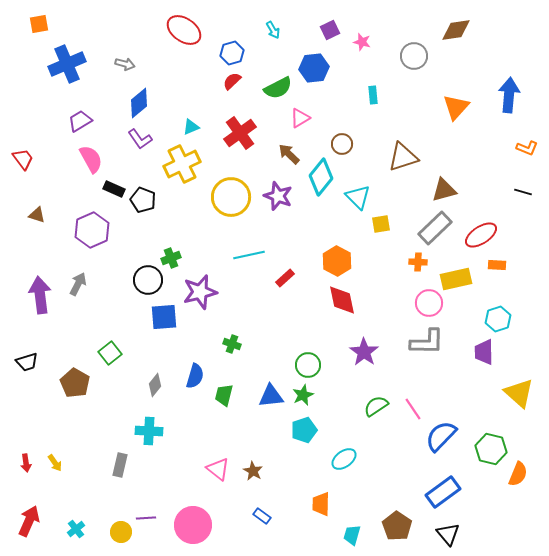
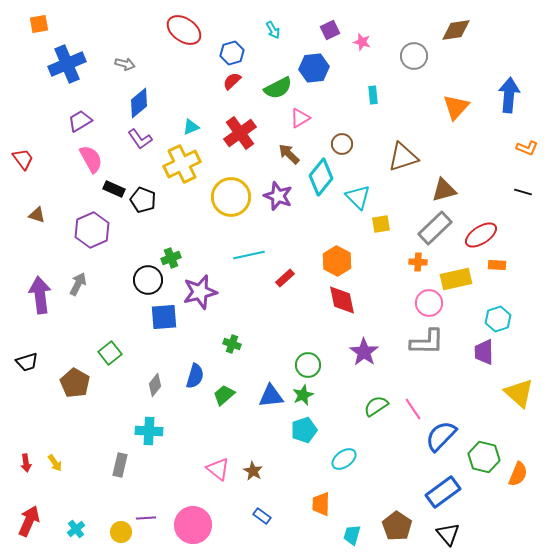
green trapezoid at (224, 395): rotated 35 degrees clockwise
green hexagon at (491, 449): moved 7 px left, 8 px down
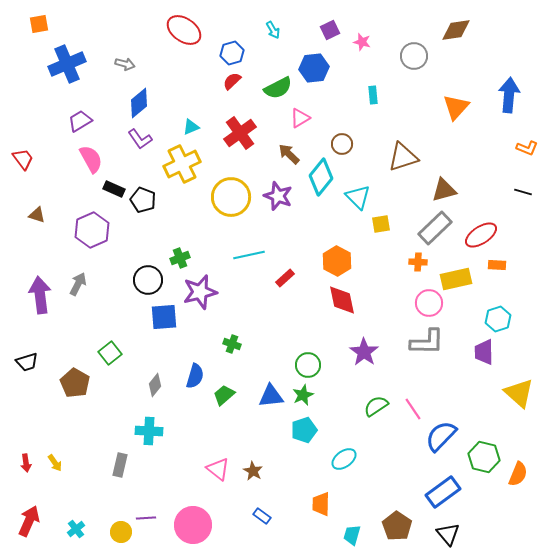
green cross at (171, 258): moved 9 px right
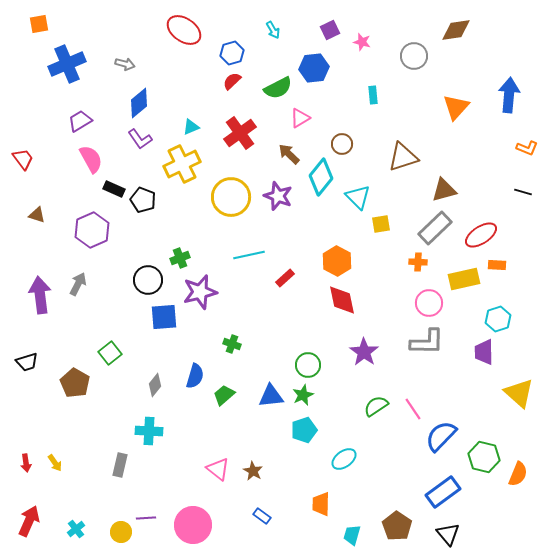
yellow rectangle at (456, 279): moved 8 px right
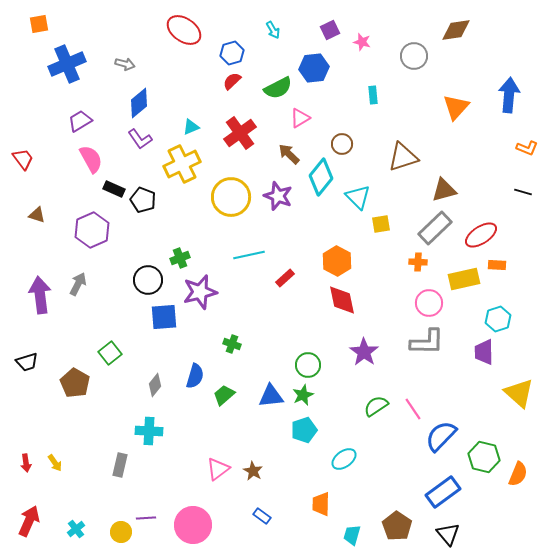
pink triangle at (218, 469): rotated 45 degrees clockwise
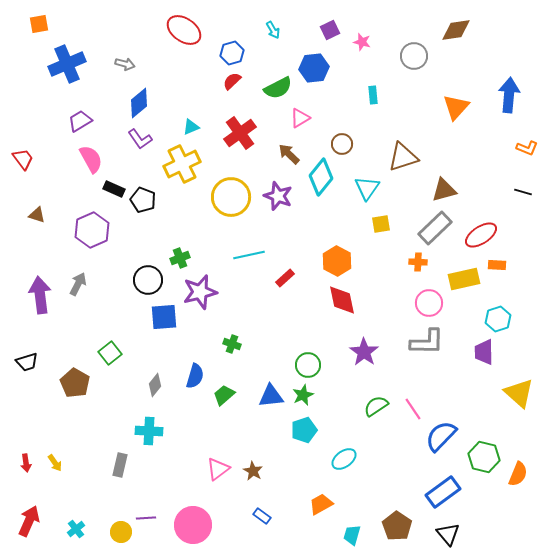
cyan triangle at (358, 197): moved 9 px right, 9 px up; rotated 20 degrees clockwise
orange trapezoid at (321, 504): rotated 60 degrees clockwise
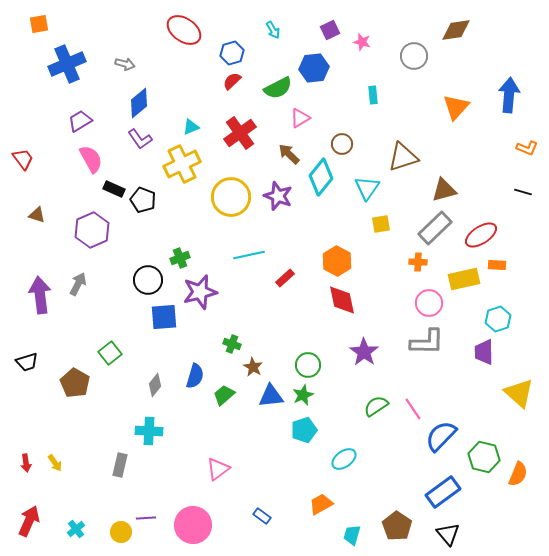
brown star at (253, 471): moved 104 px up
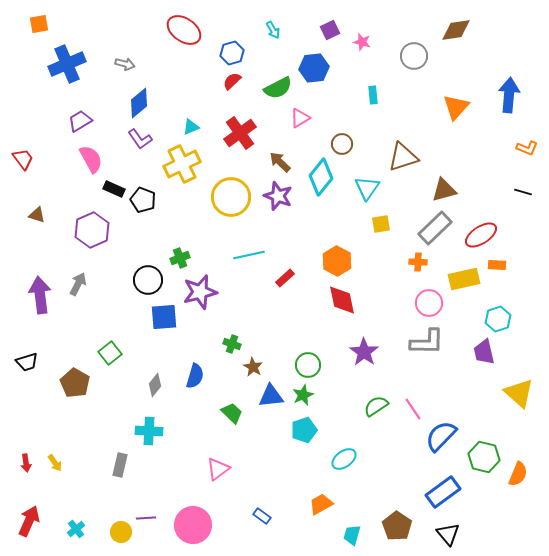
brown arrow at (289, 154): moved 9 px left, 8 px down
purple trapezoid at (484, 352): rotated 12 degrees counterclockwise
green trapezoid at (224, 395): moved 8 px right, 18 px down; rotated 85 degrees clockwise
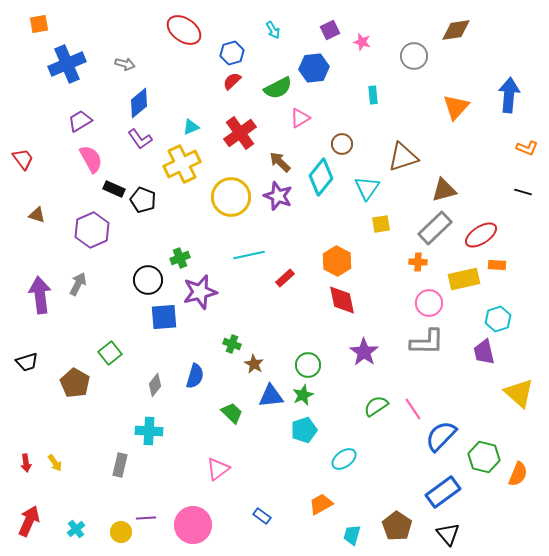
brown star at (253, 367): moved 1 px right, 3 px up
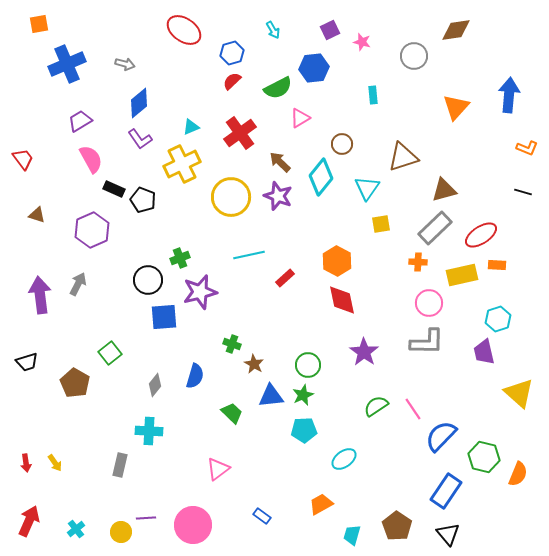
yellow rectangle at (464, 279): moved 2 px left, 4 px up
cyan pentagon at (304, 430): rotated 15 degrees clockwise
blue rectangle at (443, 492): moved 3 px right, 1 px up; rotated 20 degrees counterclockwise
